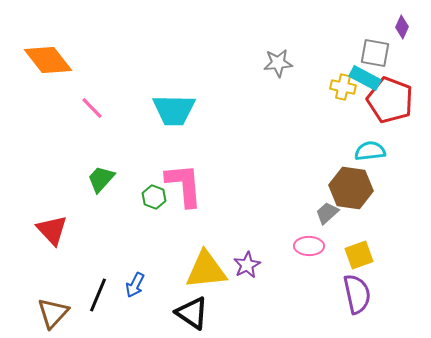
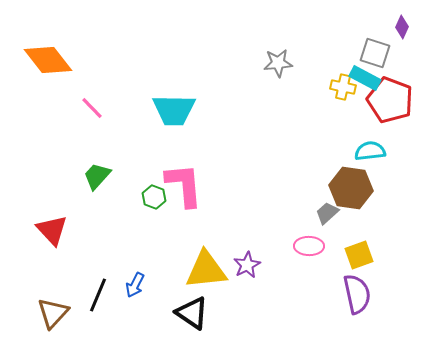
gray square: rotated 8 degrees clockwise
green trapezoid: moved 4 px left, 3 px up
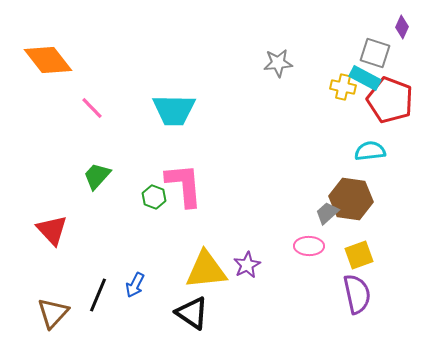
brown hexagon: moved 11 px down
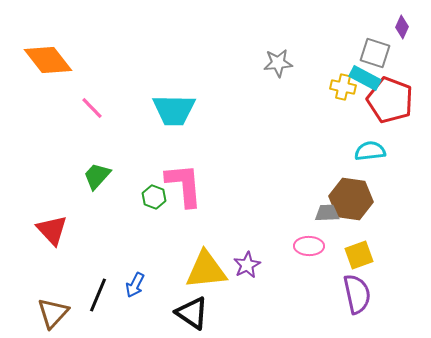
gray trapezoid: rotated 40 degrees clockwise
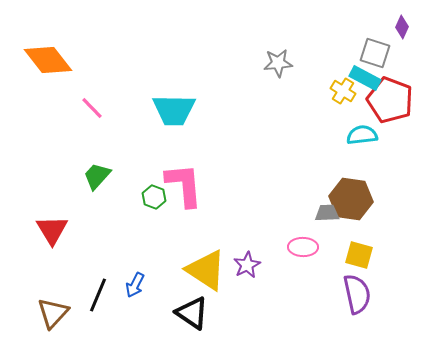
yellow cross: moved 4 px down; rotated 20 degrees clockwise
cyan semicircle: moved 8 px left, 16 px up
red triangle: rotated 12 degrees clockwise
pink ellipse: moved 6 px left, 1 px down
yellow square: rotated 36 degrees clockwise
yellow triangle: rotated 39 degrees clockwise
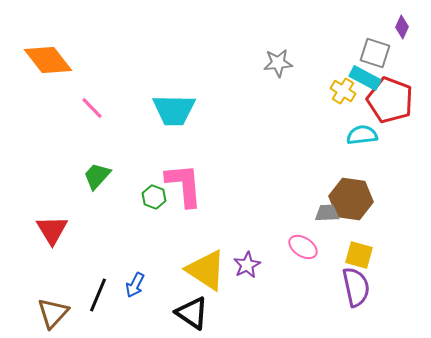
pink ellipse: rotated 32 degrees clockwise
purple semicircle: moved 1 px left, 7 px up
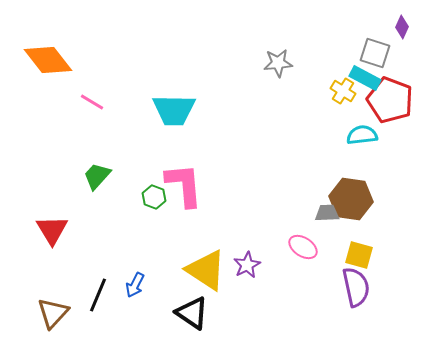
pink line: moved 6 px up; rotated 15 degrees counterclockwise
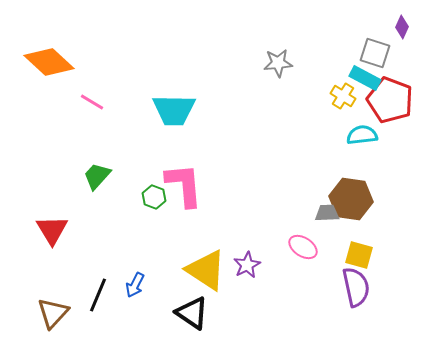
orange diamond: moved 1 px right, 2 px down; rotated 9 degrees counterclockwise
yellow cross: moved 5 px down
